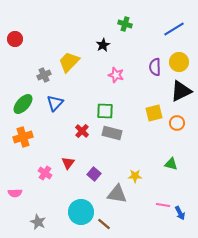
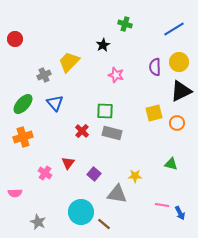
blue triangle: rotated 24 degrees counterclockwise
pink line: moved 1 px left
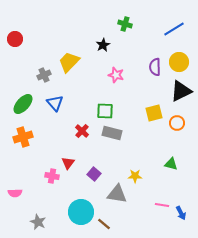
pink cross: moved 7 px right, 3 px down; rotated 24 degrees counterclockwise
blue arrow: moved 1 px right
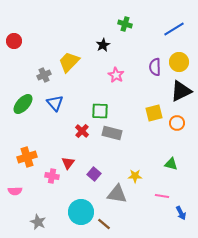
red circle: moved 1 px left, 2 px down
pink star: rotated 14 degrees clockwise
green square: moved 5 px left
orange cross: moved 4 px right, 20 px down
pink semicircle: moved 2 px up
pink line: moved 9 px up
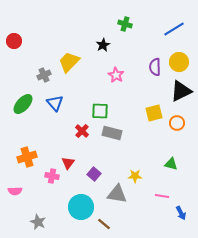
cyan circle: moved 5 px up
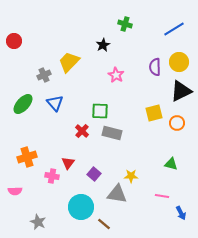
yellow star: moved 4 px left
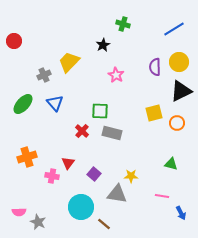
green cross: moved 2 px left
pink semicircle: moved 4 px right, 21 px down
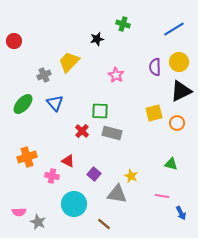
black star: moved 6 px left, 6 px up; rotated 16 degrees clockwise
red triangle: moved 2 px up; rotated 40 degrees counterclockwise
yellow star: rotated 24 degrees clockwise
cyan circle: moved 7 px left, 3 px up
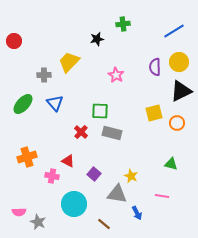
green cross: rotated 24 degrees counterclockwise
blue line: moved 2 px down
gray cross: rotated 24 degrees clockwise
red cross: moved 1 px left, 1 px down
blue arrow: moved 44 px left
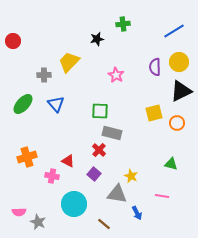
red circle: moved 1 px left
blue triangle: moved 1 px right, 1 px down
red cross: moved 18 px right, 18 px down
